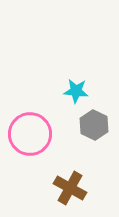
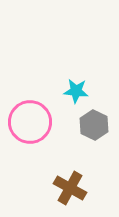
pink circle: moved 12 px up
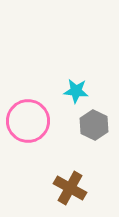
pink circle: moved 2 px left, 1 px up
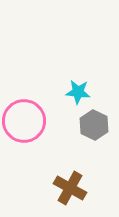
cyan star: moved 2 px right, 1 px down
pink circle: moved 4 px left
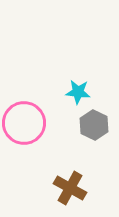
pink circle: moved 2 px down
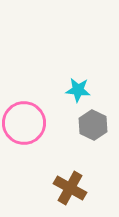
cyan star: moved 2 px up
gray hexagon: moved 1 px left
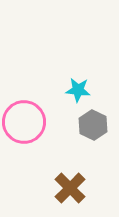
pink circle: moved 1 px up
brown cross: rotated 16 degrees clockwise
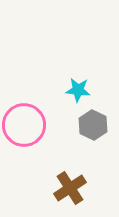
pink circle: moved 3 px down
brown cross: rotated 12 degrees clockwise
